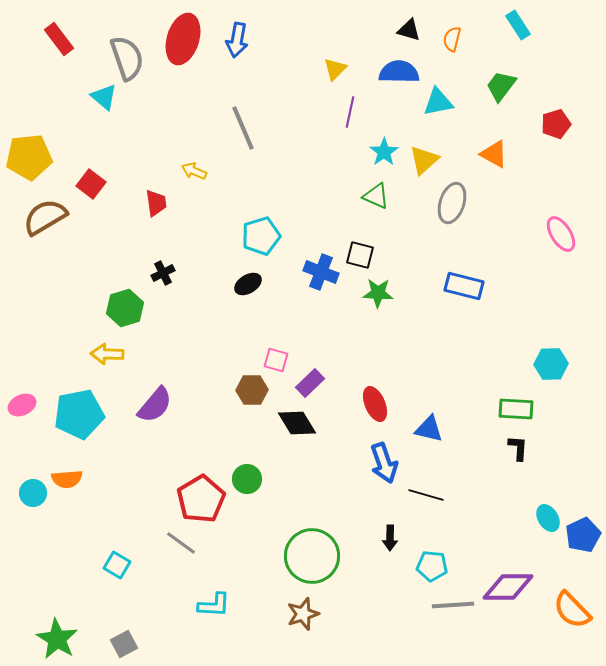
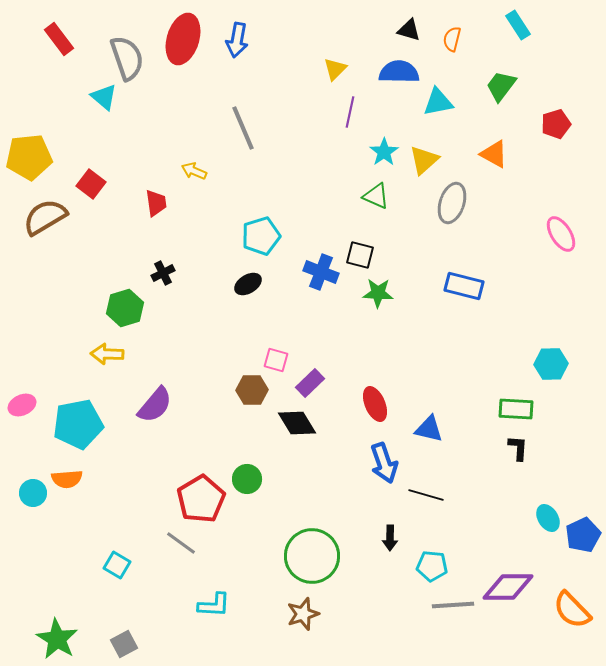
cyan pentagon at (79, 414): moved 1 px left, 10 px down
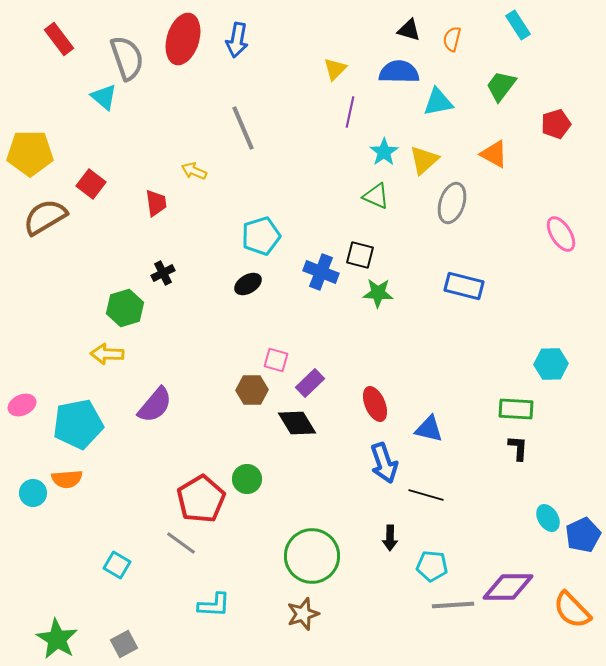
yellow pentagon at (29, 157): moved 1 px right, 4 px up; rotated 6 degrees clockwise
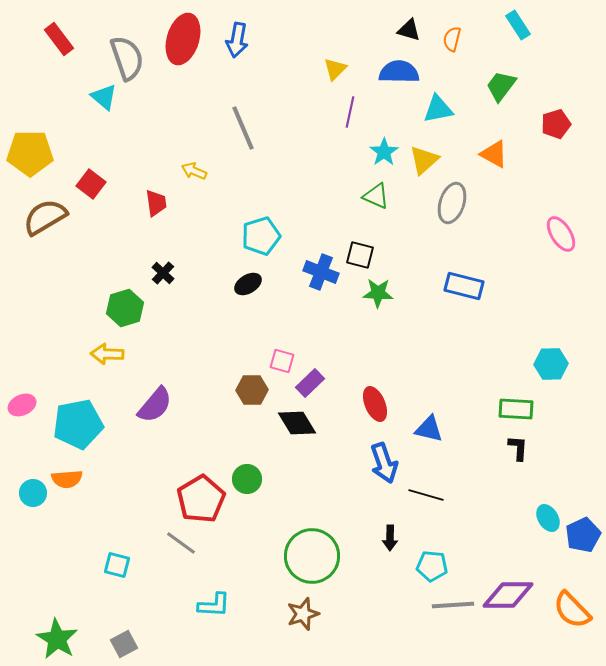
cyan triangle at (438, 102): moved 7 px down
black cross at (163, 273): rotated 20 degrees counterclockwise
pink square at (276, 360): moved 6 px right, 1 px down
cyan square at (117, 565): rotated 16 degrees counterclockwise
purple diamond at (508, 587): moved 8 px down
